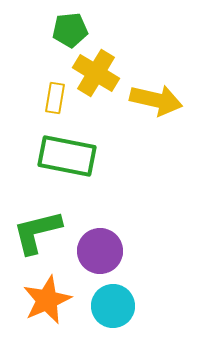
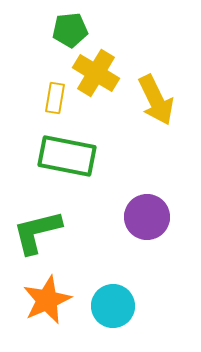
yellow arrow: rotated 51 degrees clockwise
purple circle: moved 47 px right, 34 px up
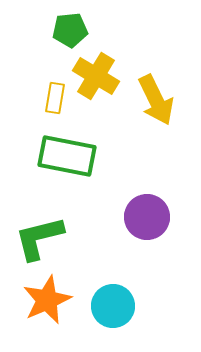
yellow cross: moved 3 px down
green L-shape: moved 2 px right, 6 px down
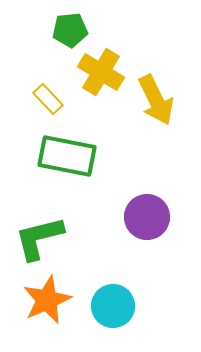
yellow cross: moved 5 px right, 4 px up
yellow rectangle: moved 7 px left, 1 px down; rotated 52 degrees counterclockwise
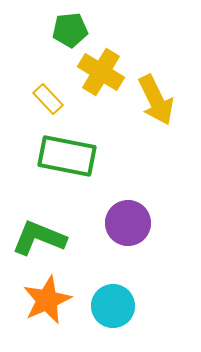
purple circle: moved 19 px left, 6 px down
green L-shape: rotated 36 degrees clockwise
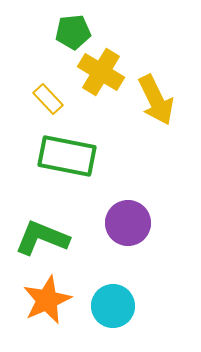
green pentagon: moved 3 px right, 2 px down
green L-shape: moved 3 px right
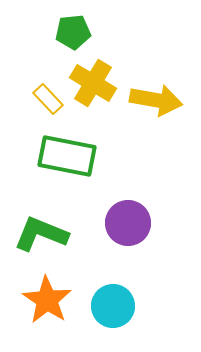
yellow cross: moved 8 px left, 11 px down
yellow arrow: rotated 54 degrees counterclockwise
green L-shape: moved 1 px left, 4 px up
orange star: rotated 15 degrees counterclockwise
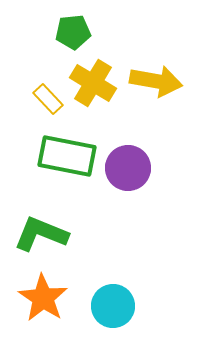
yellow arrow: moved 19 px up
purple circle: moved 55 px up
orange star: moved 4 px left, 2 px up
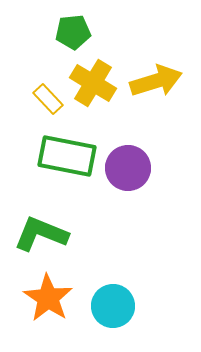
yellow arrow: rotated 27 degrees counterclockwise
orange star: moved 5 px right
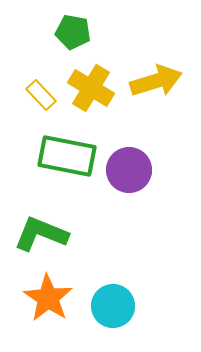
green pentagon: rotated 16 degrees clockwise
yellow cross: moved 2 px left, 5 px down
yellow rectangle: moved 7 px left, 4 px up
purple circle: moved 1 px right, 2 px down
